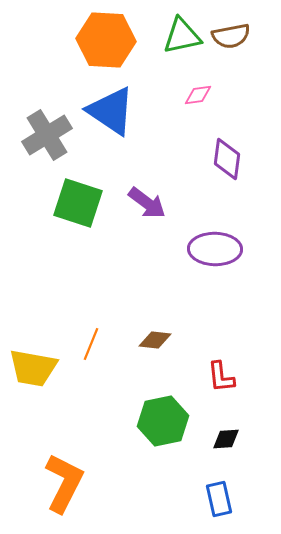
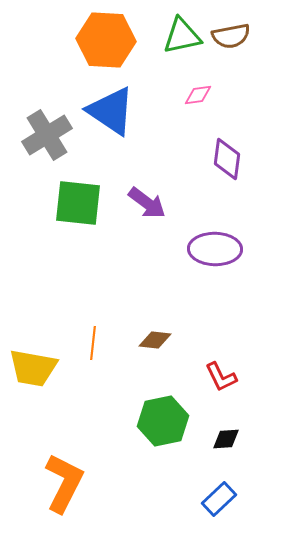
green square: rotated 12 degrees counterclockwise
orange line: moved 2 px right, 1 px up; rotated 16 degrees counterclockwise
red L-shape: rotated 20 degrees counterclockwise
blue rectangle: rotated 60 degrees clockwise
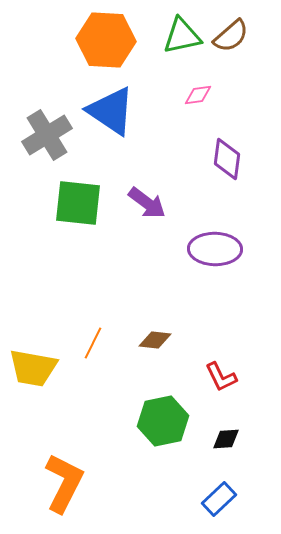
brown semicircle: rotated 30 degrees counterclockwise
orange line: rotated 20 degrees clockwise
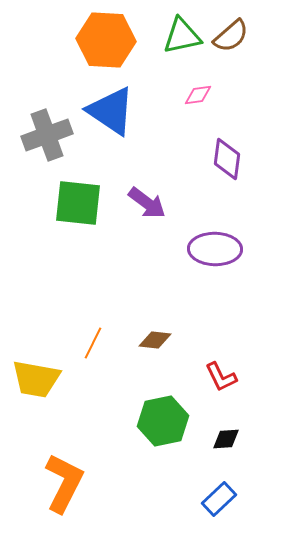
gray cross: rotated 12 degrees clockwise
yellow trapezoid: moved 3 px right, 11 px down
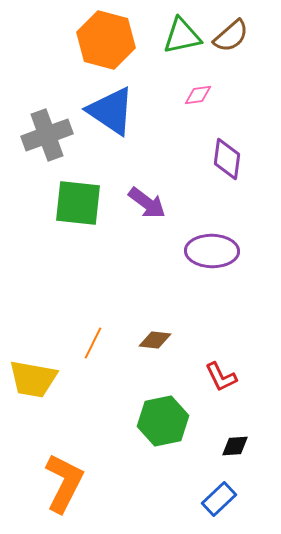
orange hexagon: rotated 12 degrees clockwise
purple ellipse: moved 3 px left, 2 px down
yellow trapezoid: moved 3 px left
black diamond: moved 9 px right, 7 px down
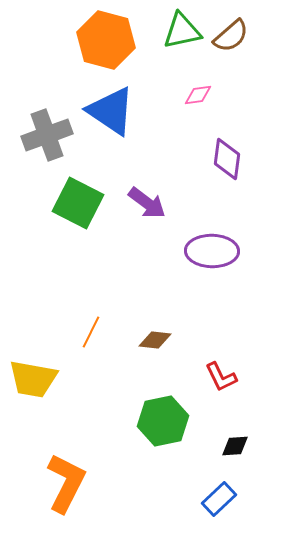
green triangle: moved 5 px up
green square: rotated 21 degrees clockwise
orange line: moved 2 px left, 11 px up
orange L-shape: moved 2 px right
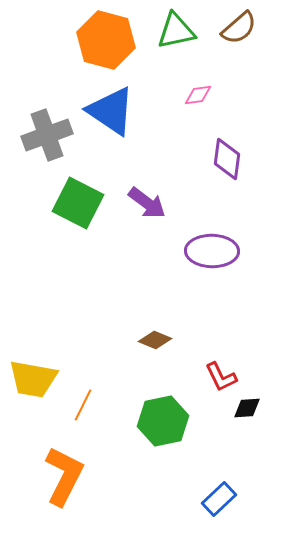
green triangle: moved 6 px left
brown semicircle: moved 8 px right, 8 px up
orange line: moved 8 px left, 73 px down
brown diamond: rotated 16 degrees clockwise
black diamond: moved 12 px right, 38 px up
orange L-shape: moved 2 px left, 7 px up
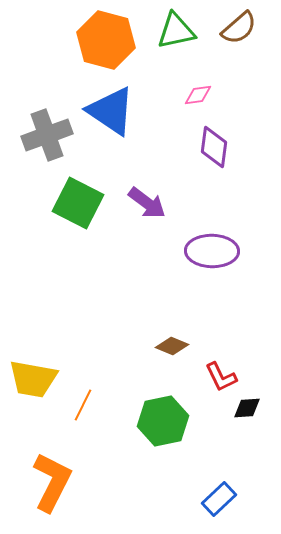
purple diamond: moved 13 px left, 12 px up
brown diamond: moved 17 px right, 6 px down
orange L-shape: moved 12 px left, 6 px down
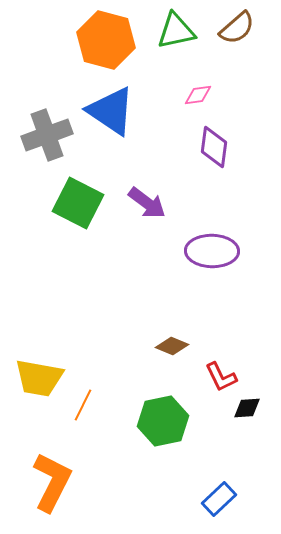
brown semicircle: moved 2 px left
yellow trapezoid: moved 6 px right, 1 px up
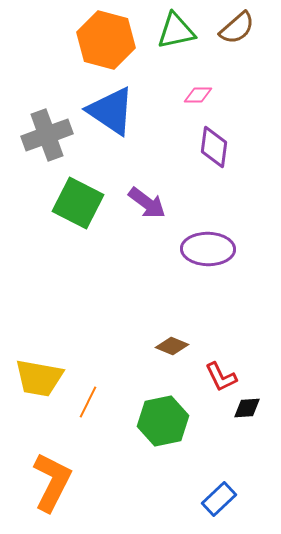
pink diamond: rotated 8 degrees clockwise
purple ellipse: moved 4 px left, 2 px up
orange line: moved 5 px right, 3 px up
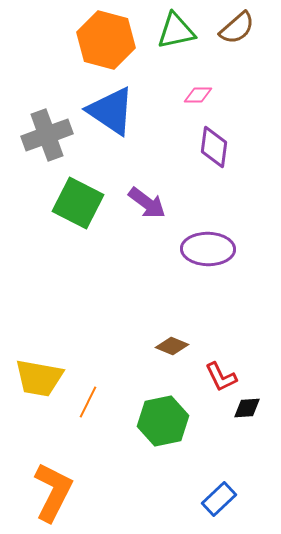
orange L-shape: moved 1 px right, 10 px down
